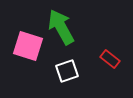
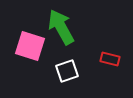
pink square: moved 2 px right
red rectangle: rotated 24 degrees counterclockwise
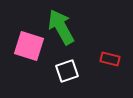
pink square: moved 1 px left
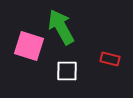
white square: rotated 20 degrees clockwise
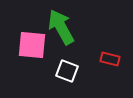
pink square: moved 3 px right, 1 px up; rotated 12 degrees counterclockwise
white square: rotated 20 degrees clockwise
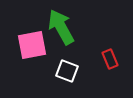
pink square: rotated 16 degrees counterclockwise
red rectangle: rotated 54 degrees clockwise
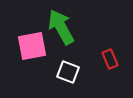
pink square: moved 1 px down
white square: moved 1 px right, 1 px down
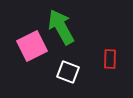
pink square: rotated 16 degrees counterclockwise
red rectangle: rotated 24 degrees clockwise
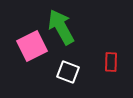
red rectangle: moved 1 px right, 3 px down
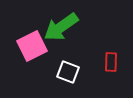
green arrow: rotated 96 degrees counterclockwise
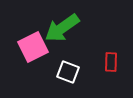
green arrow: moved 1 px right, 1 px down
pink square: moved 1 px right, 1 px down
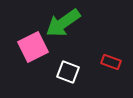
green arrow: moved 1 px right, 5 px up
red rectangle: rotated 72 degrees counterclockwise
